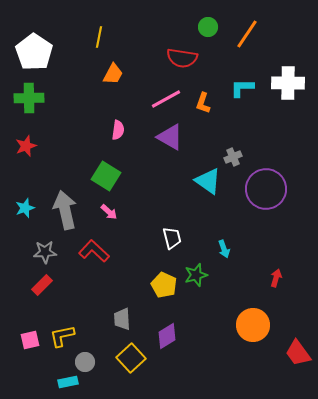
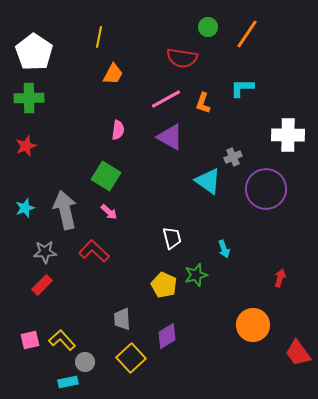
white cross: moved 52 px down
red arrow: moved 4 px right
yellow L-shape: moved 4 px down; rotated 60 degrees clockwise
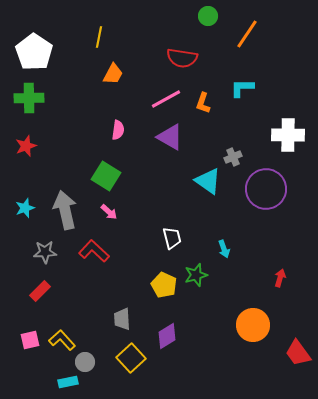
green circle: moved 11 px up
red rectangle: moved 2 px left, 6 px down
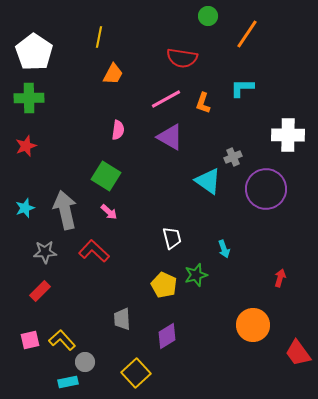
yellow square: moved 5 px right, 15 px down
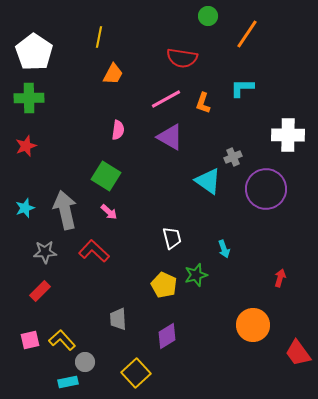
gray trapezoid: moved 4 px left
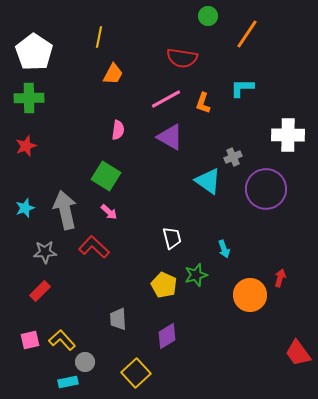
red L-shape: moved 4 px up
orange circle: moved 3 px left, 30 px up
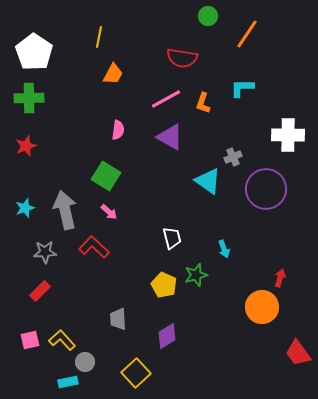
orange circle: moved 12 px right, 12 px down
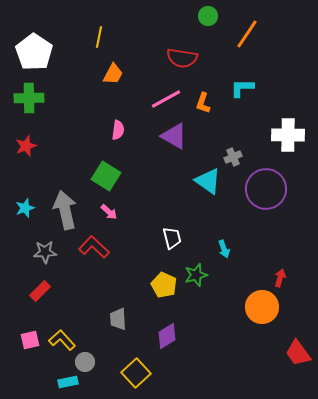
purple triangle: moved 4 px right, 1 px up
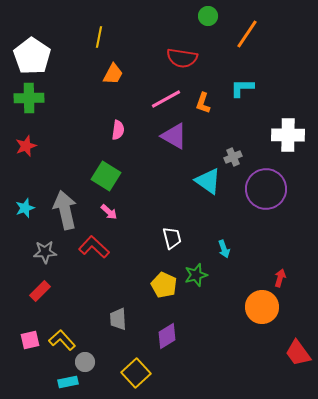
white pentagon: moved 2 px left, 4 px down
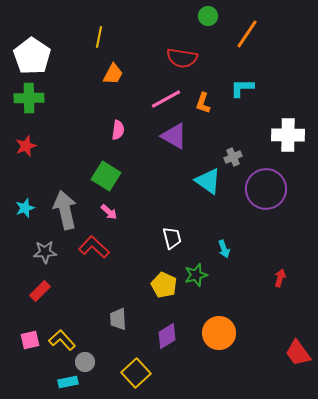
orange circle: moved 43 px left, 26 px down
